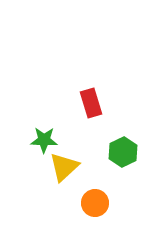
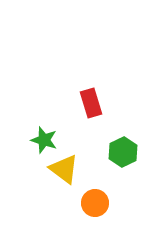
green star: rotated 16 degrees clockwise
yellow triangle: moved 2 px down; rotated 40 degrees counterclockwise
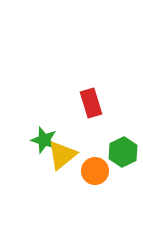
yellow triangle: moved 2 px left, 14 px up; rotated 44 degrees clockwise
orange circle: moved 32 px up
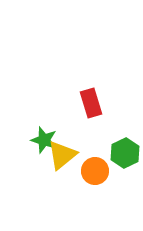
green hexagon: moved 2 px right, 1 px down
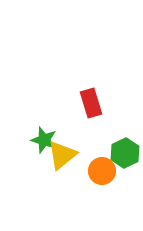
orange circle: moved 7 px right
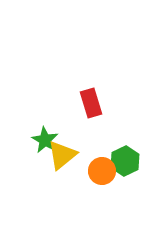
green star: moved 1 px right; rotated 12 degrees clockwise
green hexagon: moved 8 px down
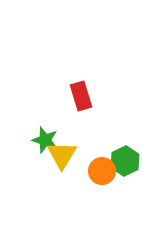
red rectangle: moved 10 px left, 7 px up
green star: rotated 12 degrees counterclockwise
yellow triangle: rotated 20 degrees counterclockwise
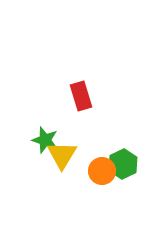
green hexagon: moved 2 px left, 3 px down
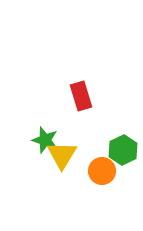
green hexagon: moved 14 px up
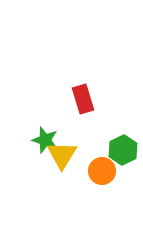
red rectangle: moved 2 px right, 3 px down
